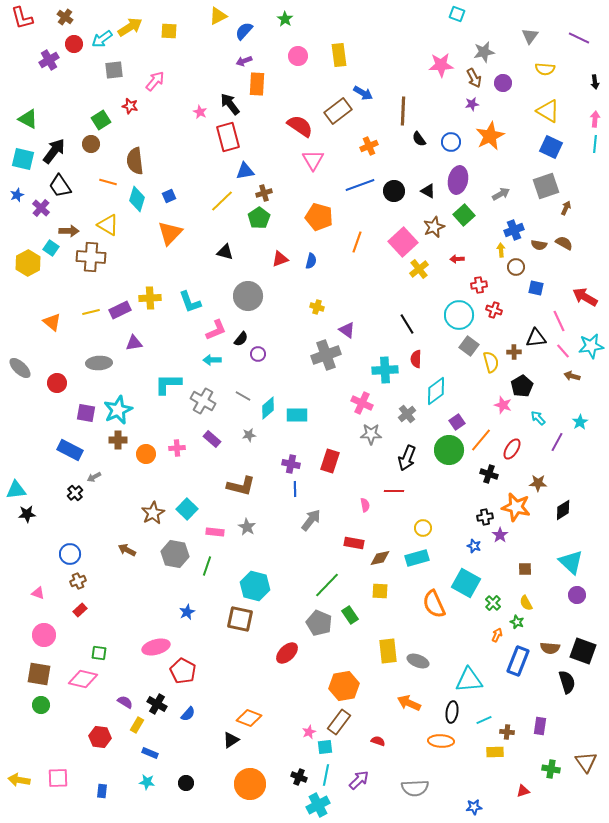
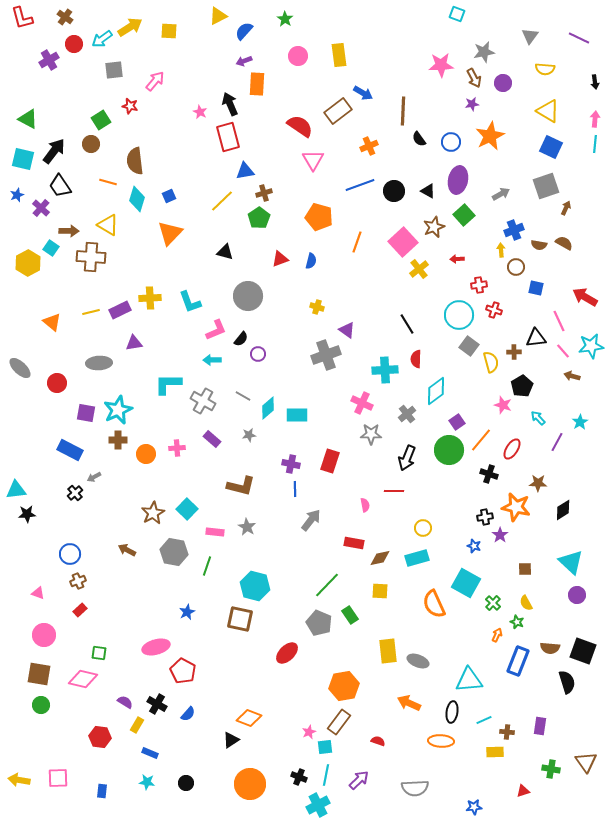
black arrow at (230, 104): rotated 15 degrees clockwise
gray hexagon at (175, 554): moved 1 px left, 2 px up
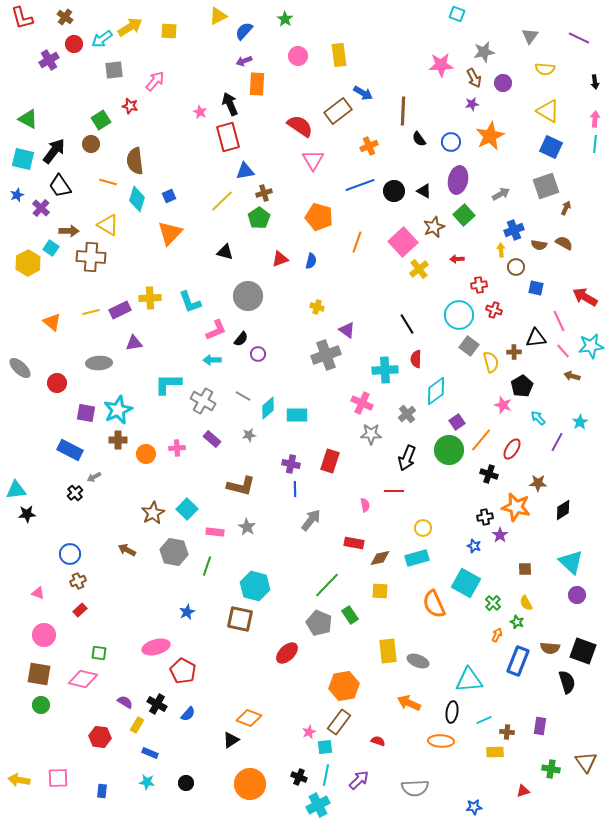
black triangle at (428, 191): moved 4 px left
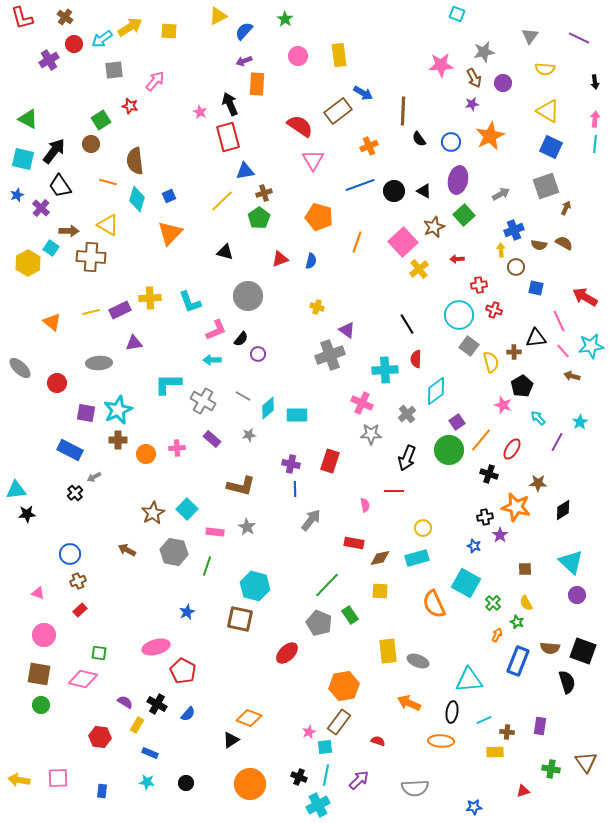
gray cross at (326, 355): moved 4 px right
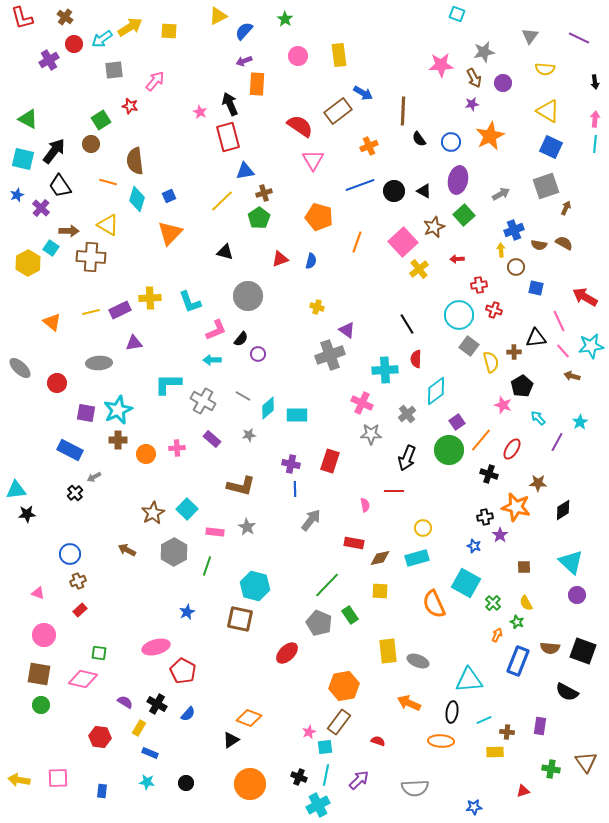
gray hexagon at (174, 552): rotated 20 degrees clockwise
brown square at (525, 569): moved 1 px left, 2 px up
black semicircle at (567, 682): moved 10 px down; rotated 135 degrees clockwise
yellow rectangle at (137, 725): moved 2 px right, 3 px down
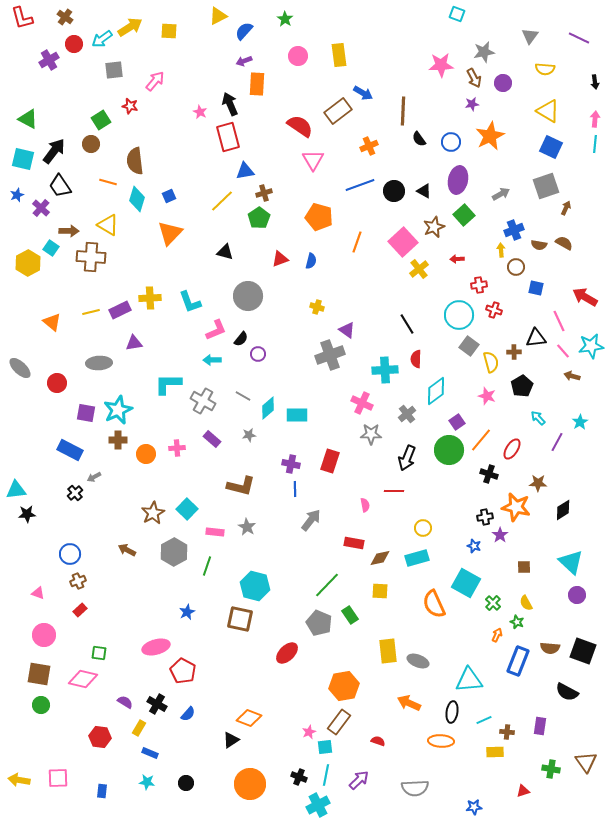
pink star at (503, 405): moved 16 px left, 9 px up
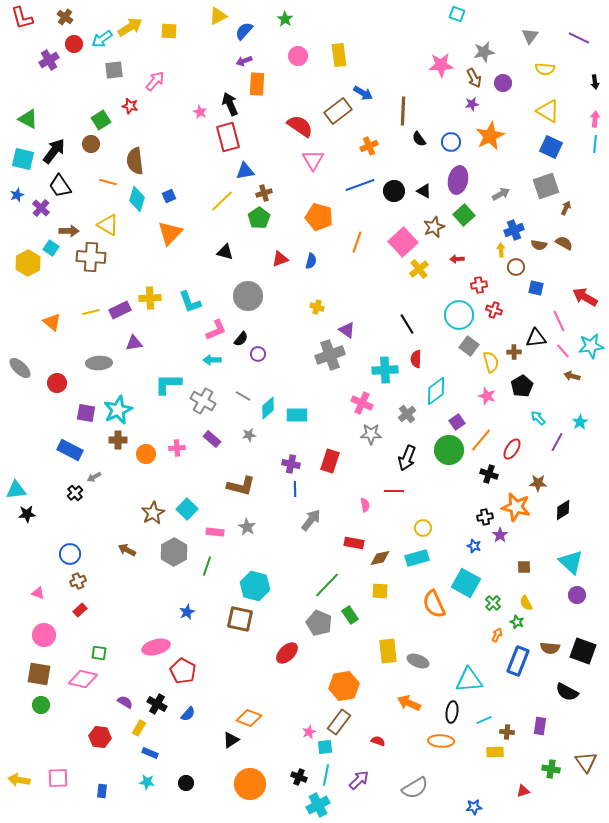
gray semicircle at (415, 788): rotated 28 degrees counterclockwise
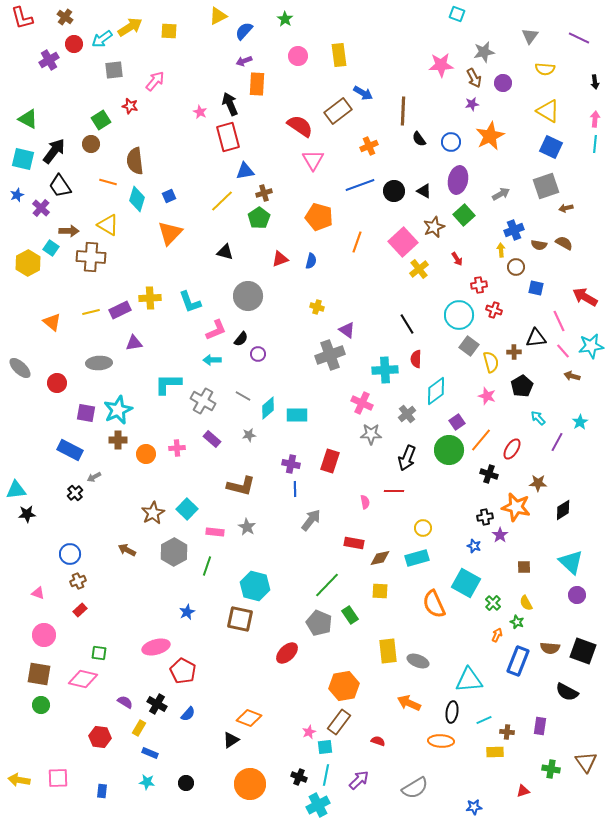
brown arrow at (566, 208): rotated 128 degrees counterclockwise
red arrow at (457, 259): rotated 120 degrees counterclockwise
pink semicircle at (365, 505): moved 3 px up
